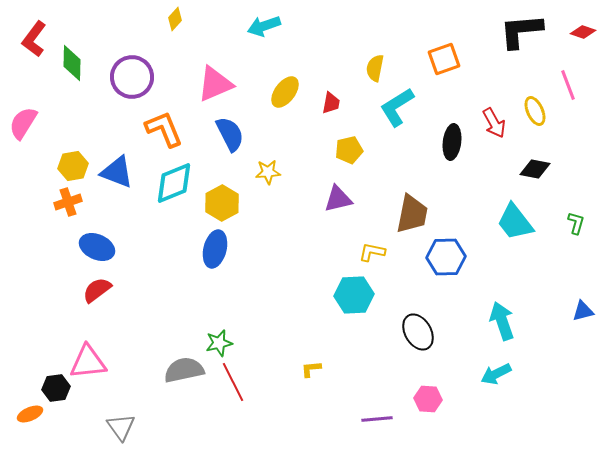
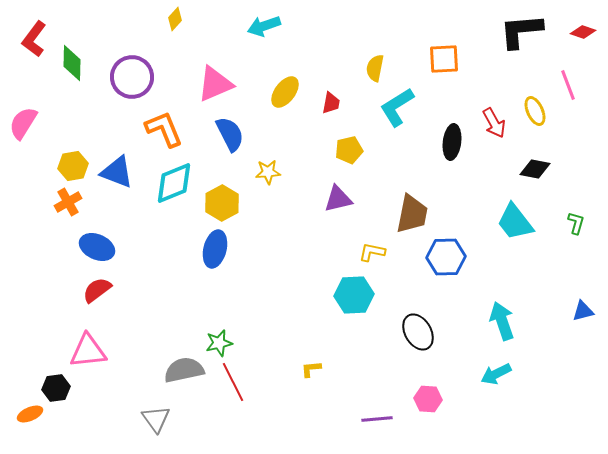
orange square at (444, 59): rotated 16 degrees clockwise
orange cross at (68, 202): rotated 12 degrees counterclockwise
pink triangle at (88, 362): moved 11 px up
gray triangle at (121, 427): moved 35 px right, 8 px up
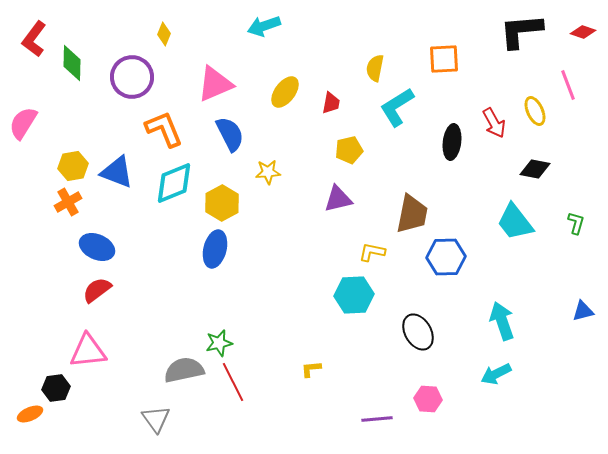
yellow diamond at (175, 19): moved 11 px left, 15 px down; rotated 20 degrees counterclockwise
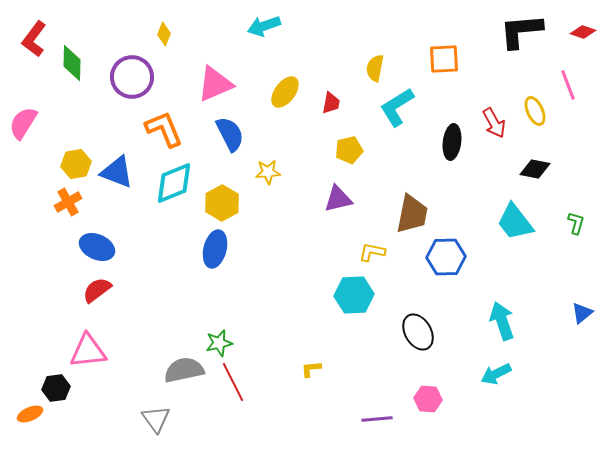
yellow hexagon at (73, 166): moved 3 px right, 2 px up
blue triangle at (583, 311): moved 1 px left, 2 px down; rotated 25 degrees counterclockwise
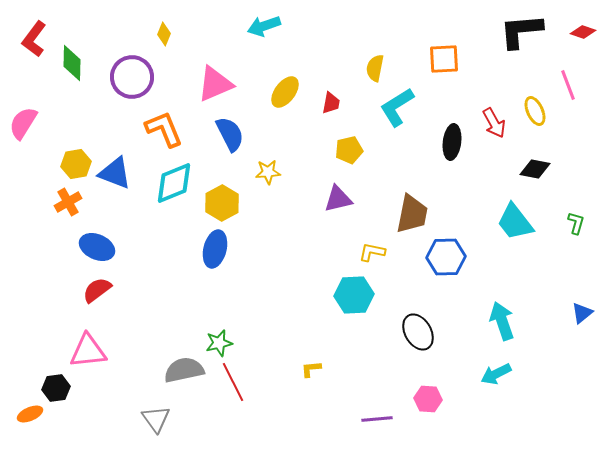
blue triangle at (117, 172): moved 2 px left, 1 px down
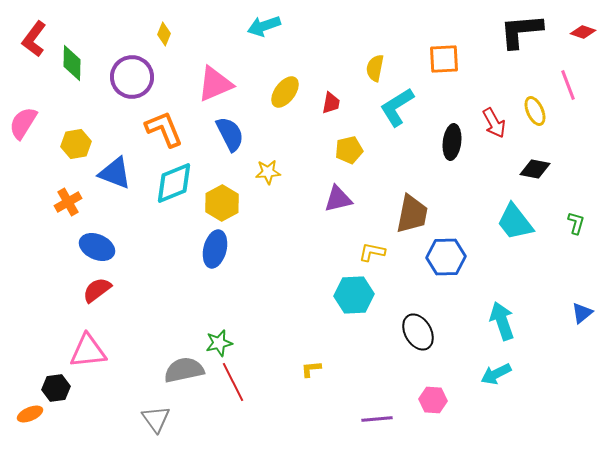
yellow hexagon at (76, 164): moved 20 px up
pink hexagon at (428, 399): moved 5 px right, 1 px down
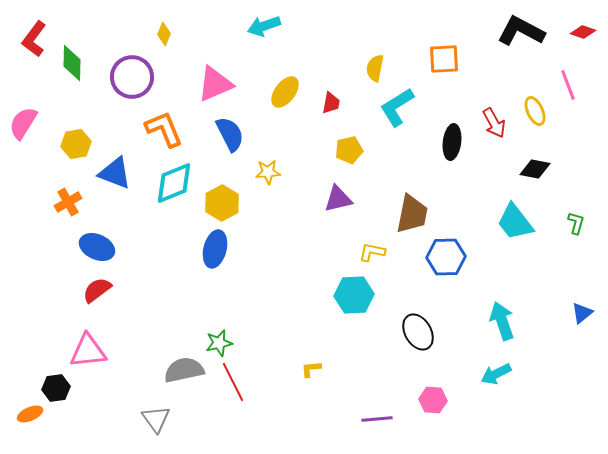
black L-shape at (521, 31): rotated 33 degrees clockwise
